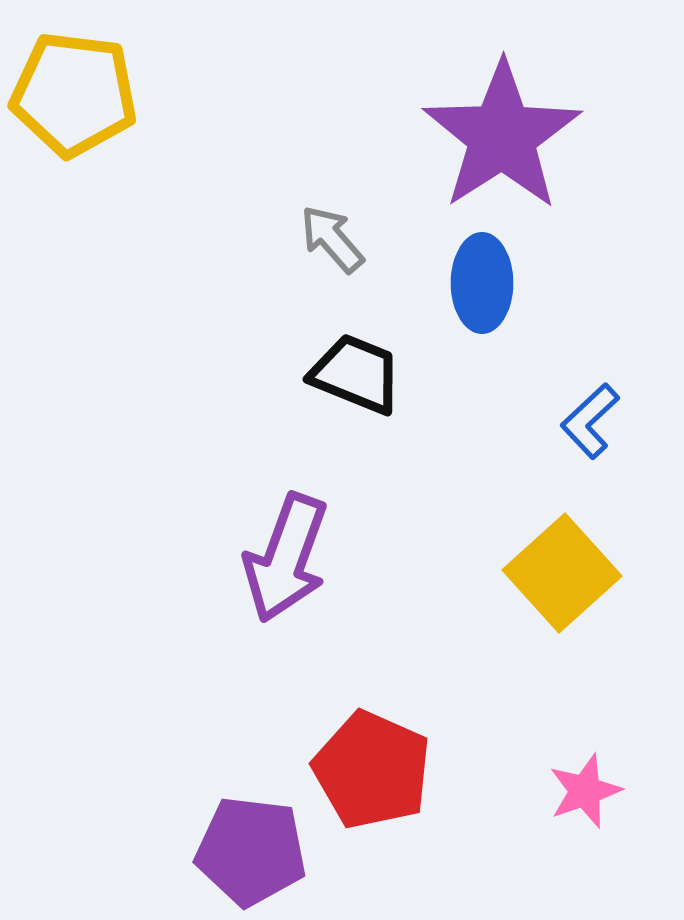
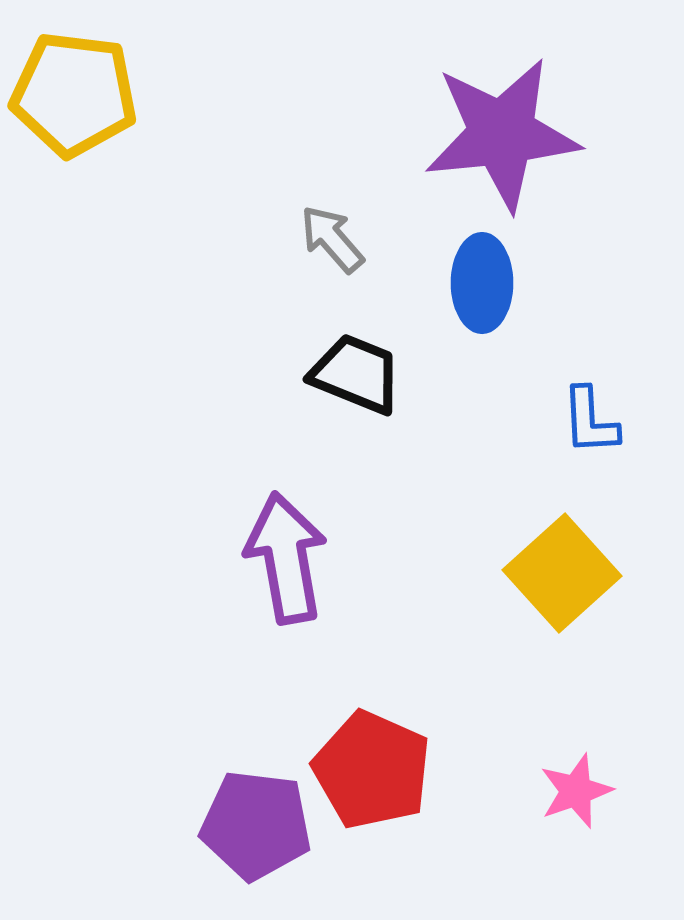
purple star: moved 2 px up; rotated 27 degrees clockwise
blue L-shape: rotated 50 degrees counterclockwise
purple arrow: rotated 150 degrees clockwise
pink star: moved 9 px left
purple pentagon: moved 5 px right, 26 px up
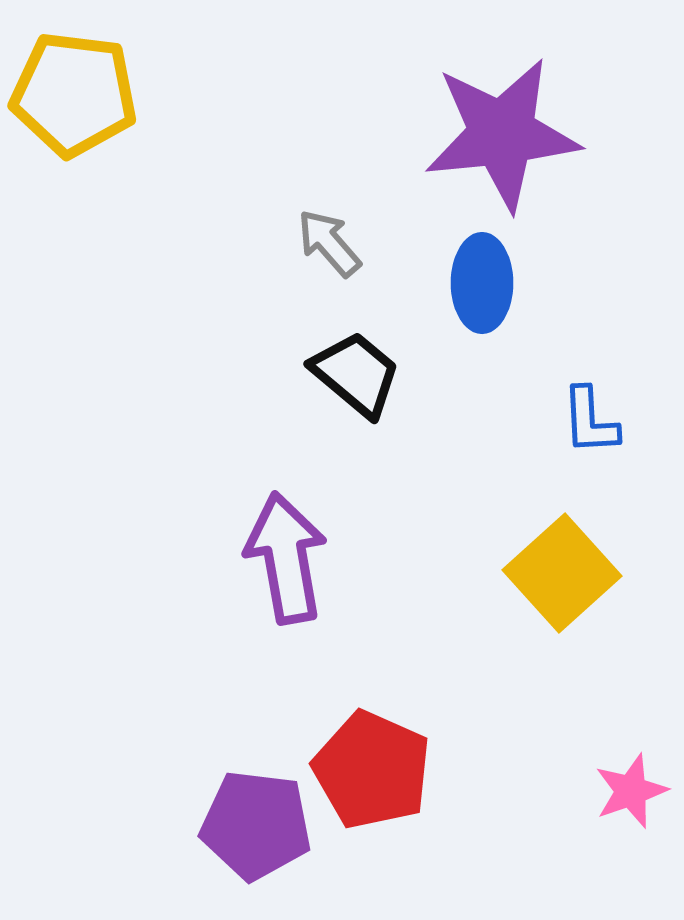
gray arrow: moved 3 px left, 4 px down
black trapezoid: rotated 18 degrees clockwise
pink star: moved 55 px right
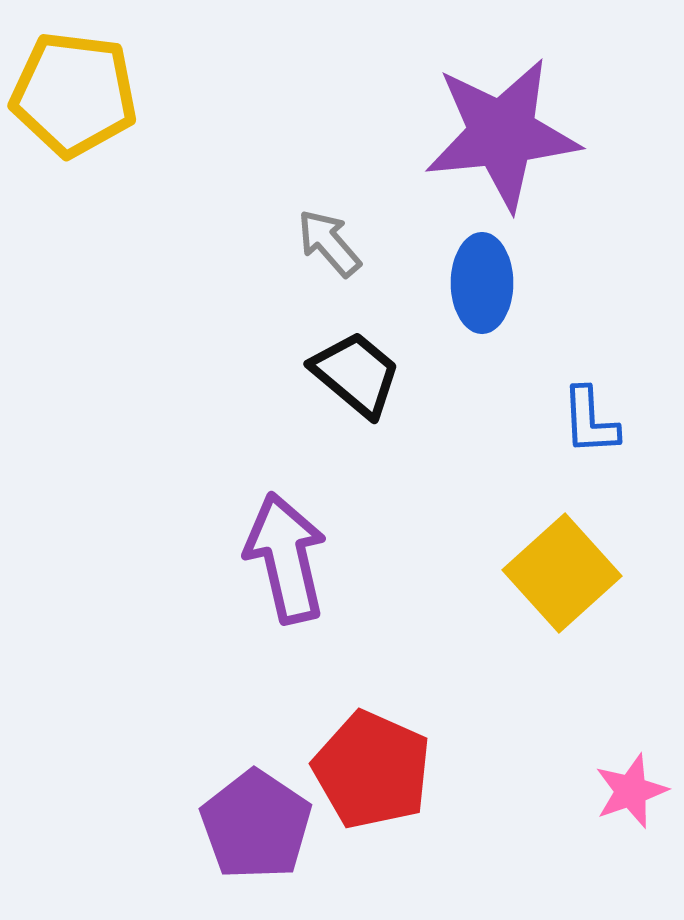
purple arrow: rotated 3 degrees counterclockwise
purple pentagon: rotated 27 degrees clockwise
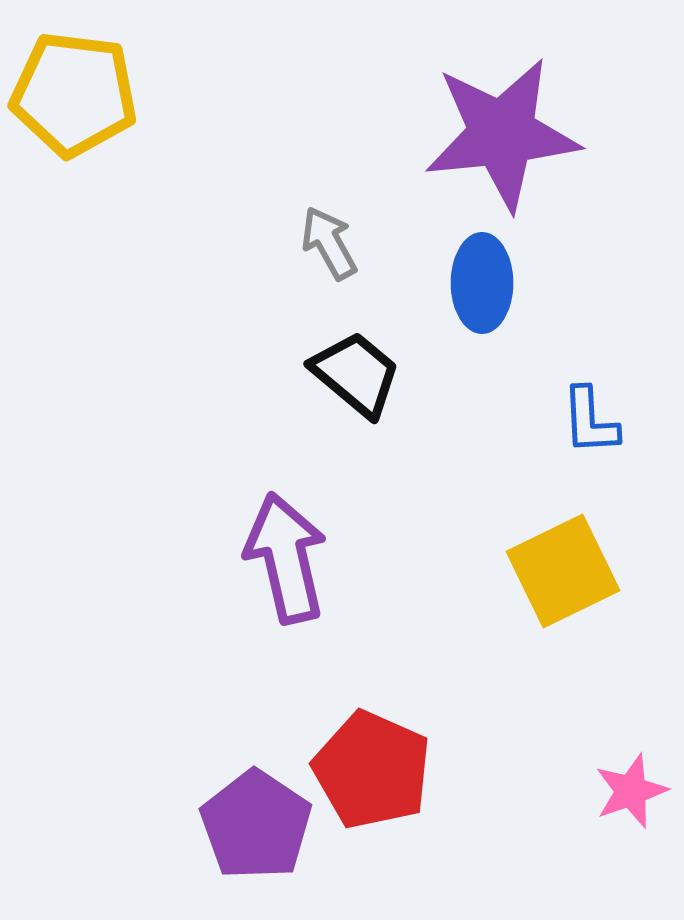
gray arrow: rotated 12 degrees clockwise
yellow square: moved 1 px right, 2 px up; rotated 16 degrees clockwise
